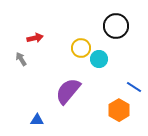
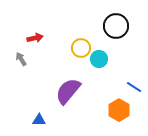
blue triangle: moved 2 px right
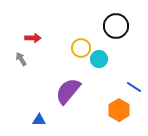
red arrow: moved 2 px left; rotated 14 degrees clockwise
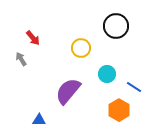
red arrow: rotated 49 degrees clockwise
cyan circle: moved 8 px right, 15 px down
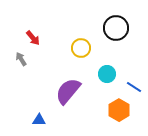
black circle: moved 2 px down
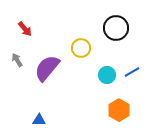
red arrow: moved 8 px left, 9 px up
gray arrow: moved 4 px left, 1 px down
cyan circle: moved 1 px down
blue line: moved 2 px left, 15 px up; rotated 63 degrees counterclockwise
purple semicircle: moved 21 px left, 23 px up
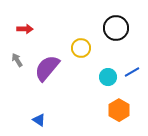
red arrow: rotated 49 degrees counterclockwise
cyan circle: moved 1 px right, 2 px down
blue triangle: rotated 32 degrees clockwise
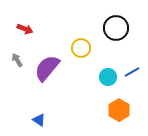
red arrow: rotated 21 degrees clockwise
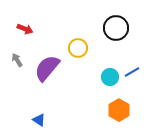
yellow circle: moved 3 px left
cyan circle: moved 2 px right
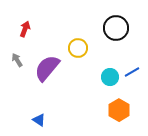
red arrow: rotated 91 degrees counterclockwise
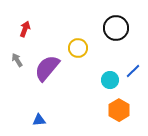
blue line: moved 1 px right, 1 px up; rotated 14 degrees counterclockwise
cyan circle: moved 3 px down
blue triangle: rotated 40 degrees counterclockwise
